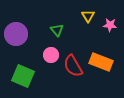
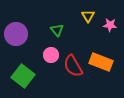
green square: rotated 15 degrees clockwise
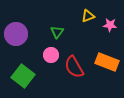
yellow triangle: rotated 40 degrees clockwise
green triangle: moved 2 px down; rotated 16 degrees clockwise
orange rectangle: moved 6 px right
red semicircle: moved 1 px right, 1 px down
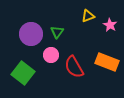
pink star: rotated 24 degrees clockwise
purple circle: moved 15 px right
green square: moved 3 px up
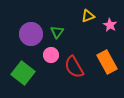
orange rectangle: rotated 40 degrees clockwise
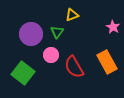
yellow triangle: moved 16 px left, 1 px up
pink star: moved 3 px right, 2 px down
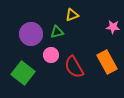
pink star: rotated 24 degrees counterclockwise
green triangle: rotated 40 degrees clockwise
